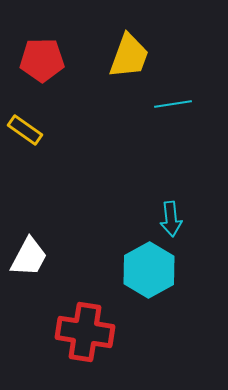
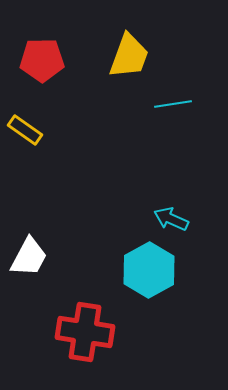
cyan arrow: rotated 120 degrees clockwise
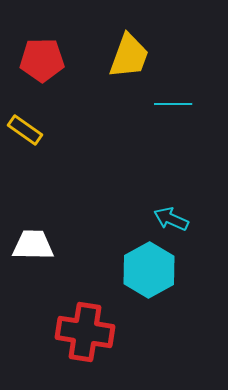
cyan line: rotated 9 degrees clockwise
white trapezoid: moved 4 px right, 12 px up; rotated 117 degrees counterclockwise
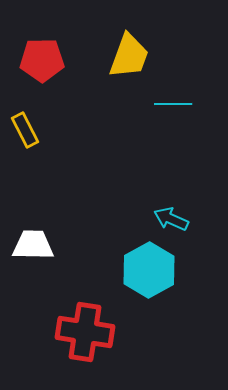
yellow rectangle: rotated 28 degrees clockwise
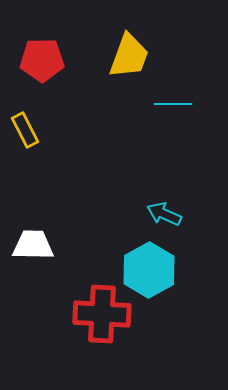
cyan arrow: moved 7 px left, 5 px up
red cross: moved 17 px right, 18 px up; rotated 6 degrees counterclockwise
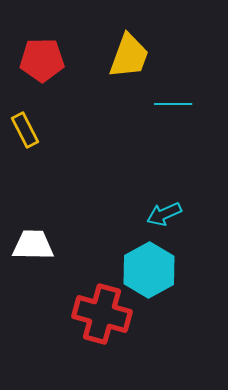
cyan arrow: rotated 48 degrees counterclockwise
red cross: rotated 12 degrees clockwise
